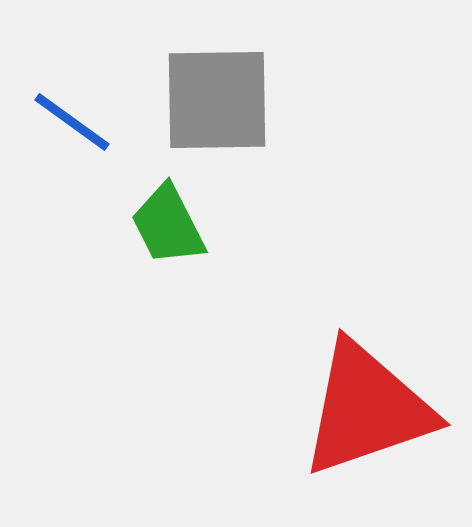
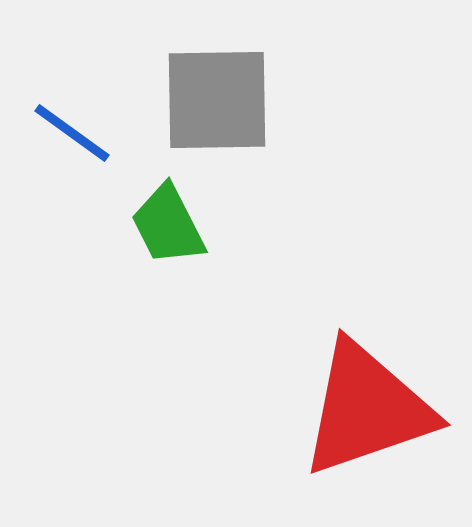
blue line: moved 11 px down
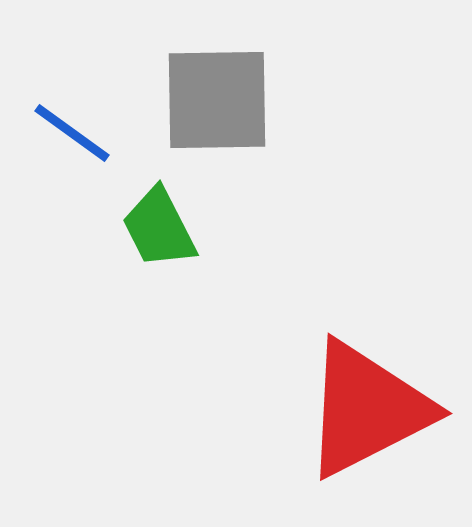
green trapezoid: moved 9 px left, 3 px down
red triangle: rotated 8 degrees counterclockwise
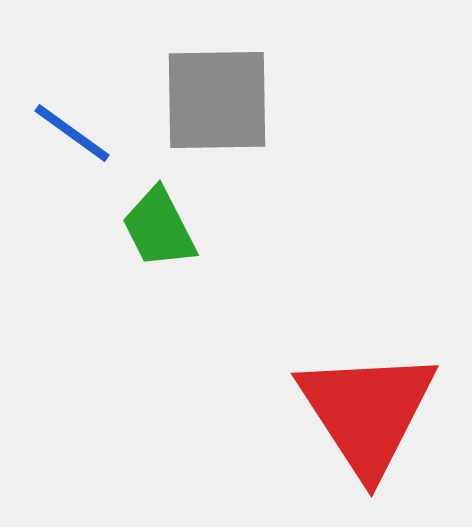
red triangle: moved 3 px down; rotated 36 degrees counterclockwise
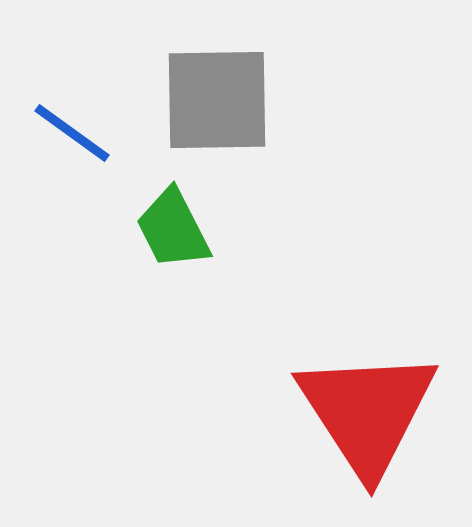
green trapezoid: moved 14 px right, 1 px down
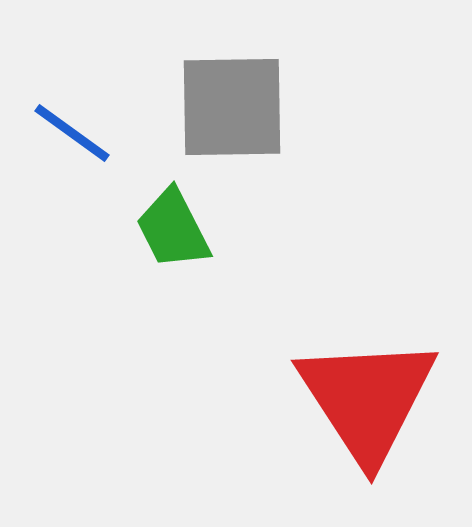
gray square: moved 15 px right, 7 px down
red triangle: moved 13 px up
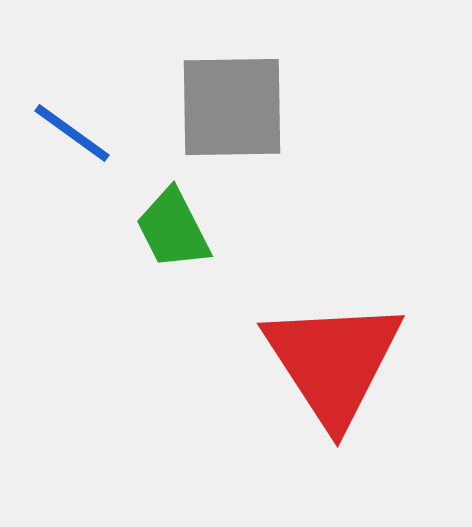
red triangle: moved 34 px left, 37 px up
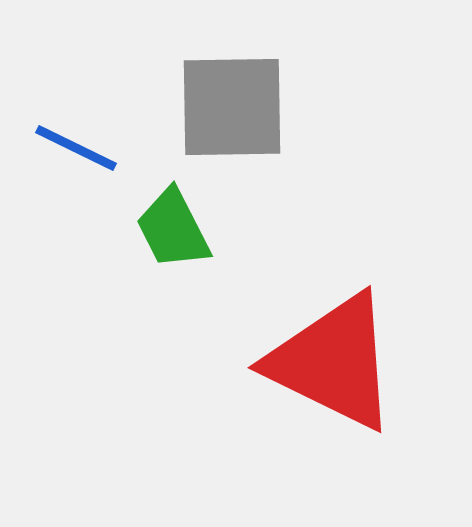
blue line: moved 4 px right, 15 px down; rotated 10 degrees counterclockwise
red triangle: rotated 31 degrees counterclockwise
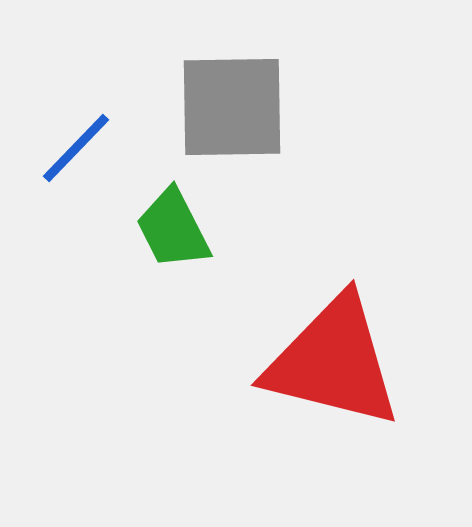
blue line: rotated 72 degrees counterclockwise
red triangle: rotated 12 degrees counterclockwise
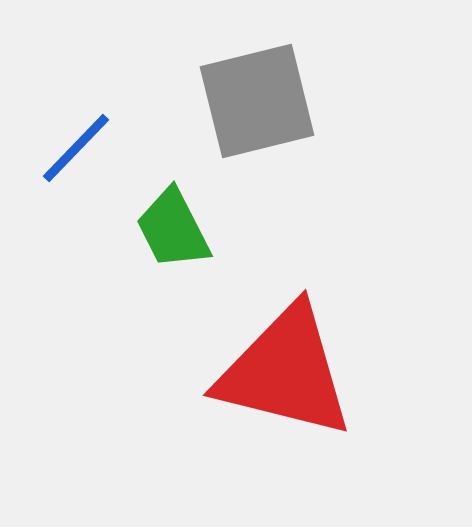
gray square: moved 25 px right, 6 px up; rotated 13 degrees counterclockwise
red triangle: moved 48 px left, 10 px down
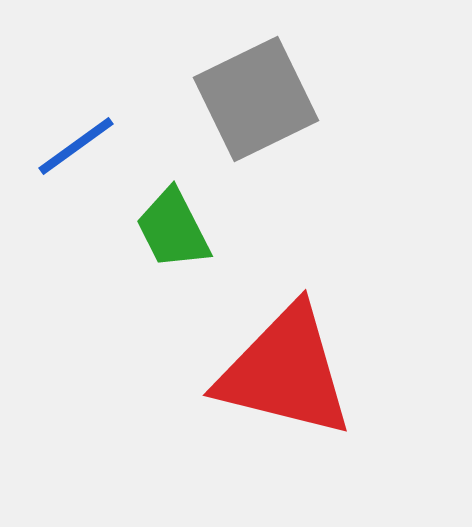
gray square: moved 1 px left, 2 px up; rotated 12 degrees counterclockwise
blue line: moved 2 px up; rotated 10 degrees clockwise
